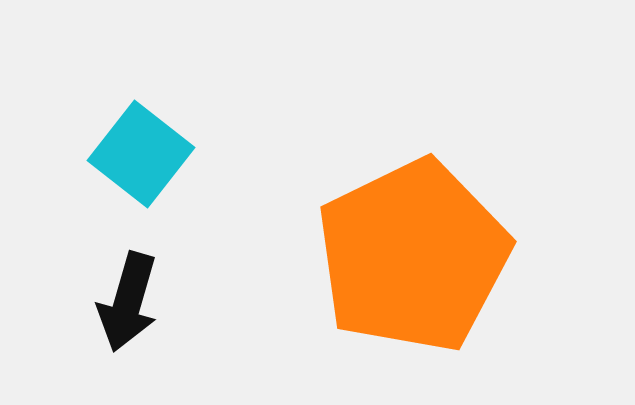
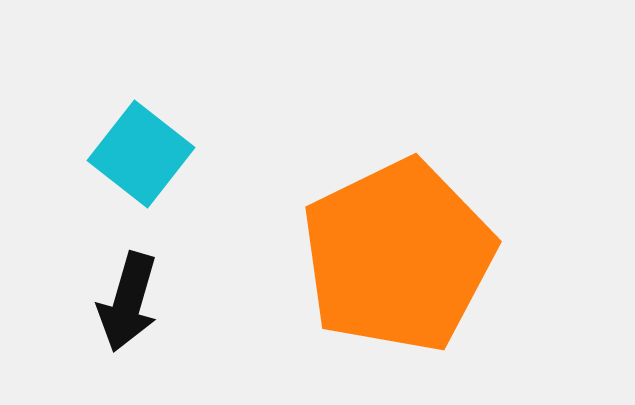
orange pentagon: moved 15 px left
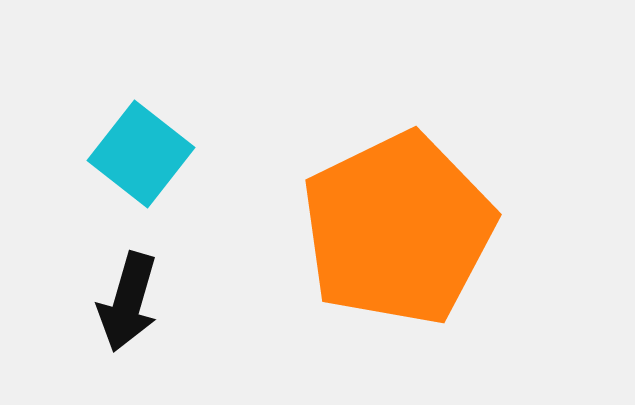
orange pentagon: moved 27 px up
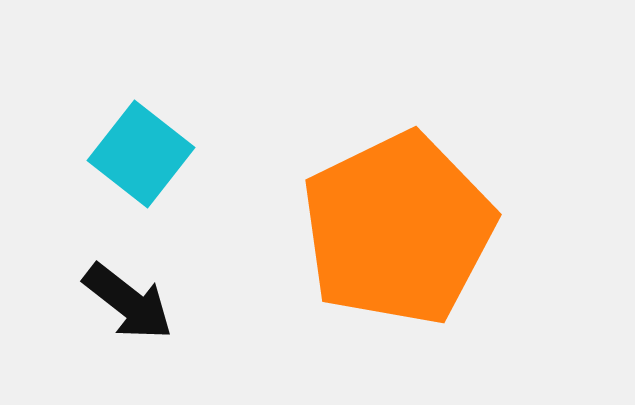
black arrow: rotated 68 degrees counterclockwise
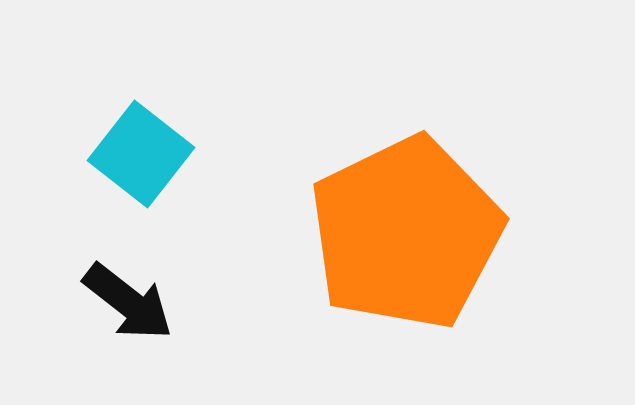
orange pentagon: moved 8 px right, 4 px down
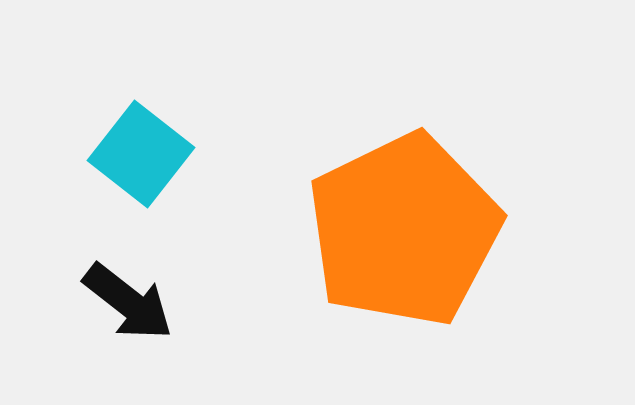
orange pentagon: moved 2 px left, 3 px up
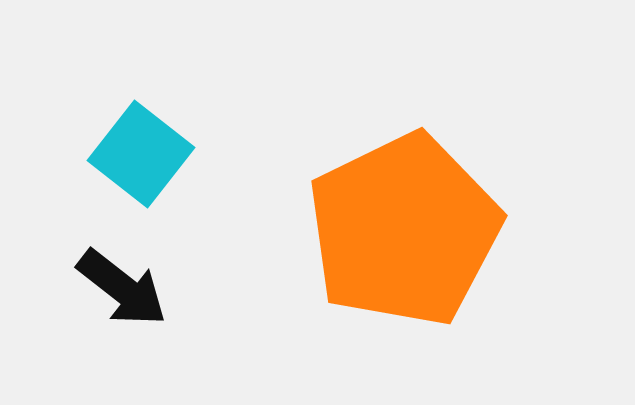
black arrow: moved 6 px left, 14 px up
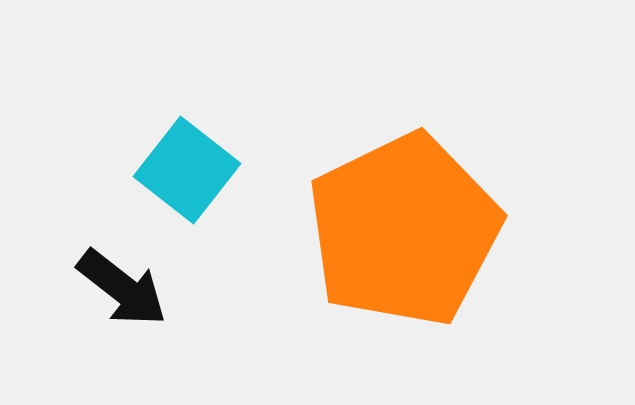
cyan square: moved 46 px right, 16 px down
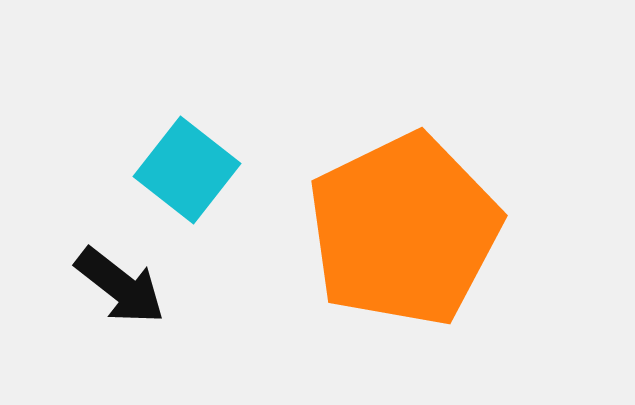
black arrow: moved 2 px left, 2 px up
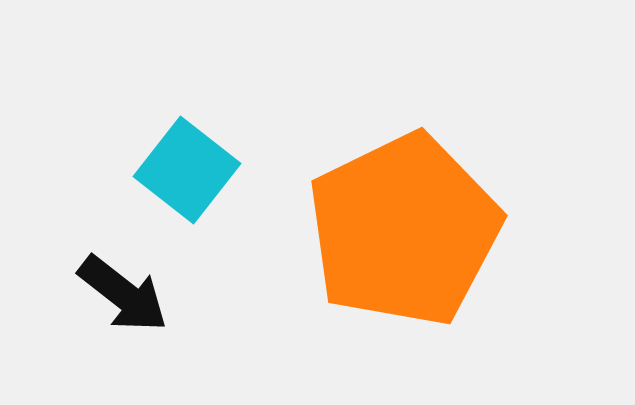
black arrow: moved 3 px right, 8 px down
